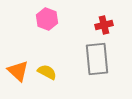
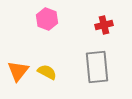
gray rectangle: moved 8 px down
orange triangle: rotated 25 degrees clockwise
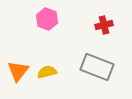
gray rectangle: rotated 64 degrees counterclockwise
yellow semicircle: rotated 42 degrees counterclockwise
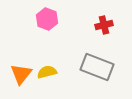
orange triangle: moved 3 px right, 3 px down
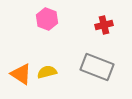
orange triangle: rotated 35 degrees counterclockwise
